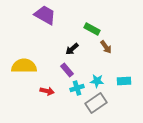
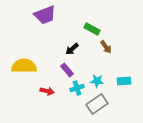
purple trapezoid: rotated 130 degrees clockwise
gray rectangle: moved 1 px right, 1 px down
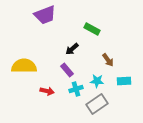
brown arrow: moved 2 px right, 13 px down
cyan cross: moved 1 px left, 1 px down
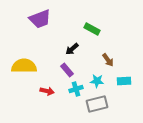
purple trapezoid: moved 5 px left, 4 px down
gray rectangle: rotated 20 degrees clockwise
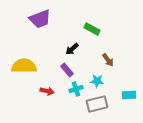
cyan rectangle: moved 5 px right, 14 px down
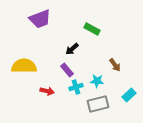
brown arrow: moved 7 px right, 5 px down
cyan cross: moved 2 px up
cyan rectangle: rotated 40 degrees counterclockwise
gray rectangle: moved 1 px right
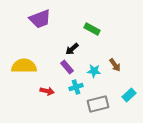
purple rectangle: moved 3 px up
cyan star: moved 3 px left, 10 px up
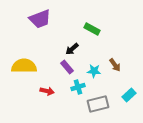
cyan cross: moved 2 px right
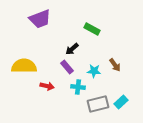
cyan cross: rotated 24 degrees clockwise
red arrow: moved 5 px up
cyan rectangle: moved 8 px left, 7 px down
